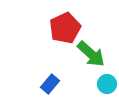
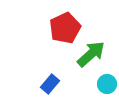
green arrow: rotated 84 degrees counterclockwise
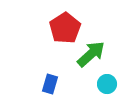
red pentagon: rotated 8 degrees counterclockwise
blue rectangle: rotated 24 degrees counterclockwise
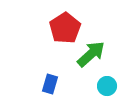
cyan circle: moved 2 px down
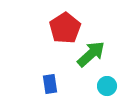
blue rectangle: rotated 24 degrees counterclockwise
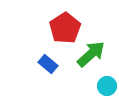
blue rectangle: moved 2 px left, 20 px up; rotated 42 degrees counterclockwise
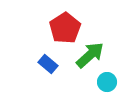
green arrow: moved 1 px left, 1 px down
cyan circle: moved 4 px up
